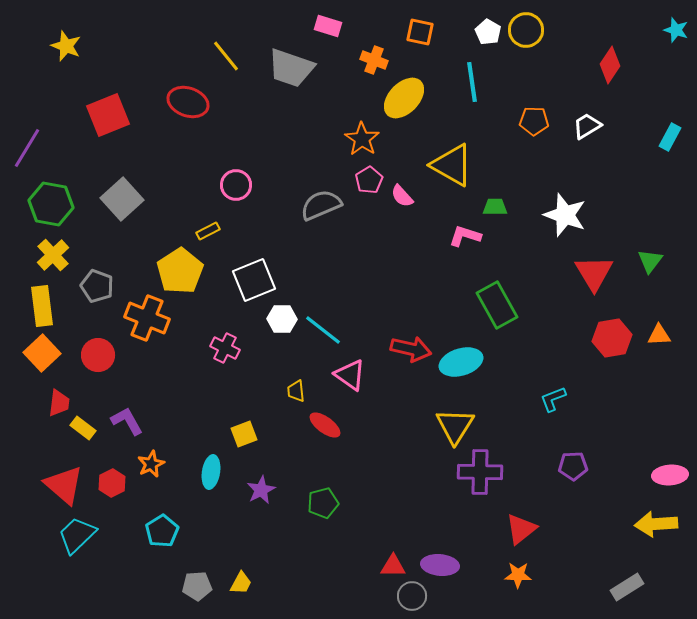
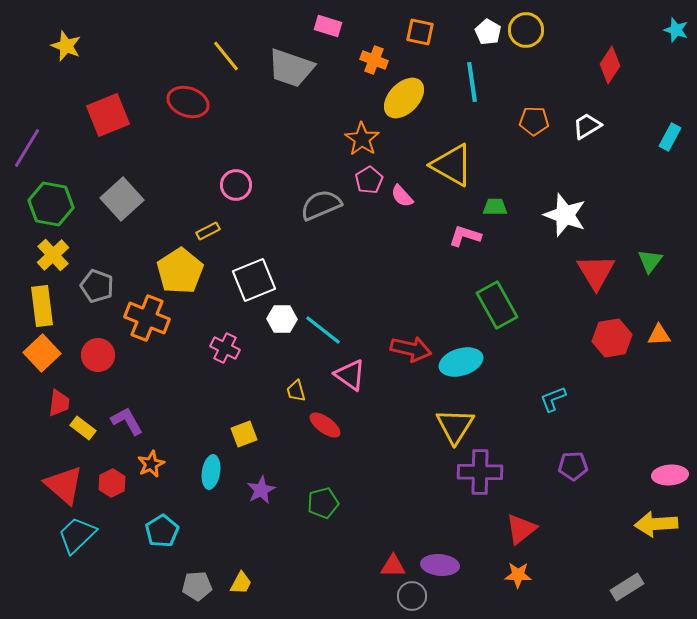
red triangle at (594, 273): moved 2 px right, 1 px up
yellow trapezoid at (296, 391): rotated 10 degrees counterclockwise
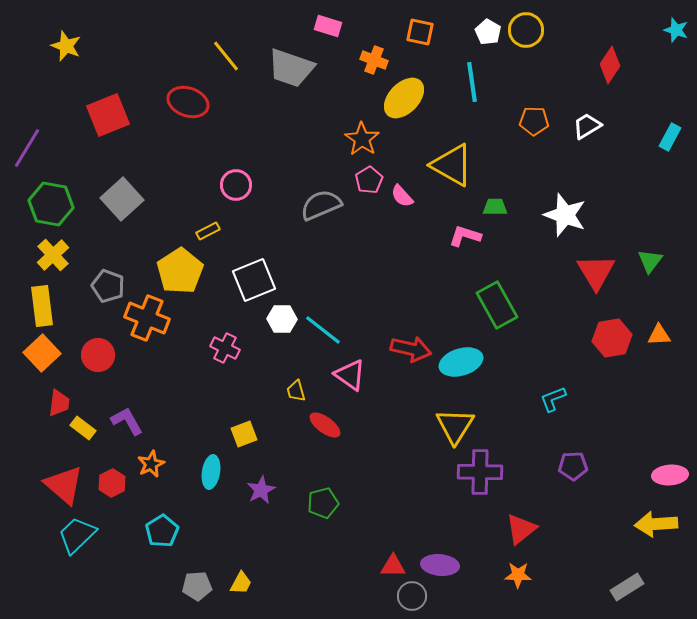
gray pentagon at (97, 286): moved 11 px right
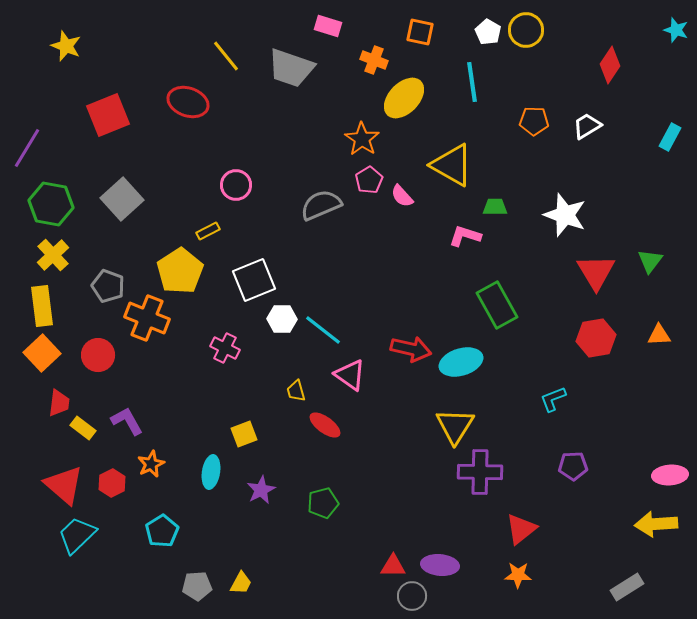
red hexagon at (612, 338): moved 16 px left
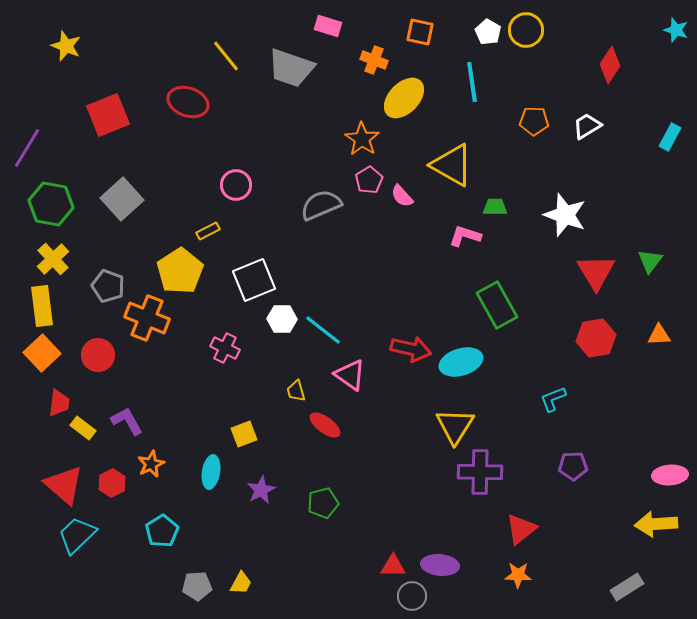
yellow cross at (53, 255): moved 4 px down
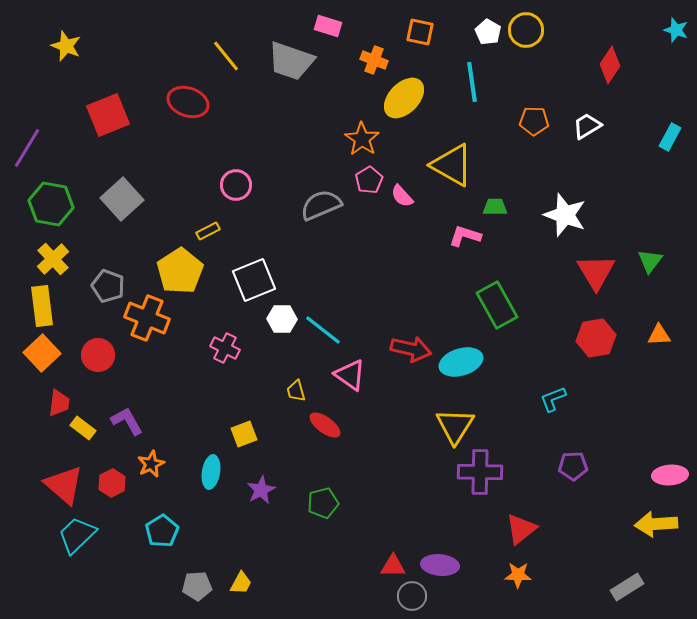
gray trapezoid at (291, 68): moved 7 px up
